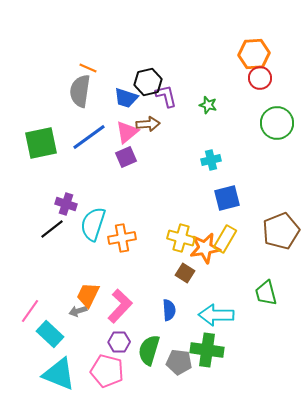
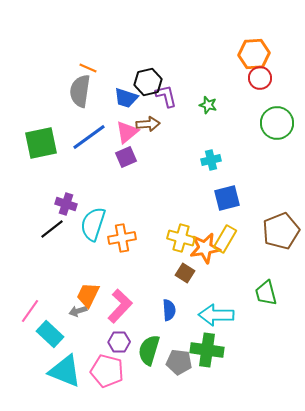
cyan triangle: moved 6 px right, 3 px up
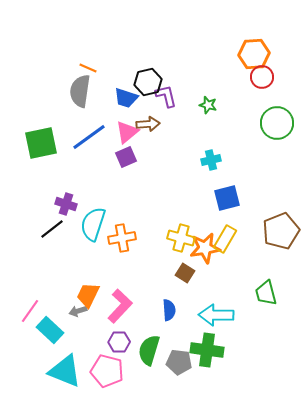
red circle: moved 2 px right, 1 px up
cyan rectangle: moved 4 px up
